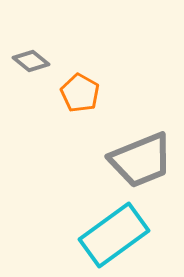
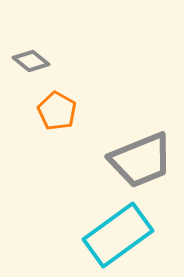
orange pentagon: moved 23 px left, 18 px down
cyan rectangle: moved 4 px right
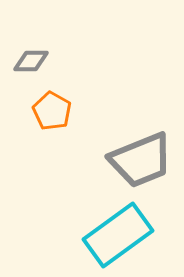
gray diamond: rotated 39 degrees counterclockwise
orange pentagon: moved 5 px left
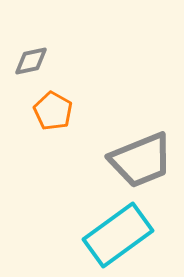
gray diamond: rotated 12 degrees counterclockwise
orange pentagon: moved 1 px right
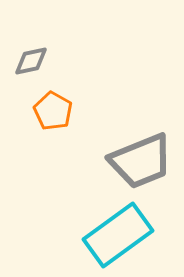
gray trapezoid: moved 1 px down
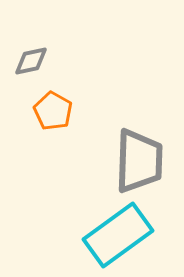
gray trapezoid: moved 2 px left; rotated 66 degrees counterclockwise
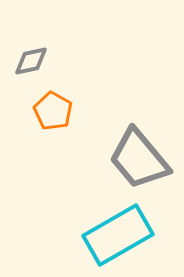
gray trapezoid: moved 2 px up; rotated 138 degrees clockwise
cyan rectangle: rotated 6 degrees clockwise
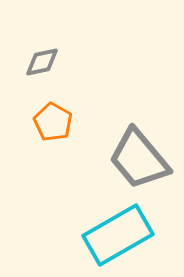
gray diamond: moved 11 px right, 1 px down
orange pentagon: moved 11 px down
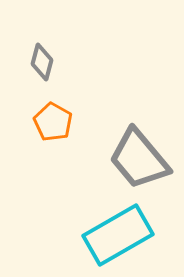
gray diamond: rotated 63 degrees counterclockwise
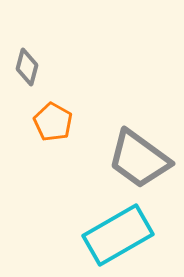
gray diamond: moved 15 px left, 5 px down
gray trapezoid: rotated 14 degrees counterclockwise
